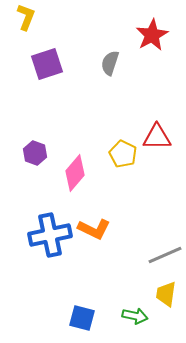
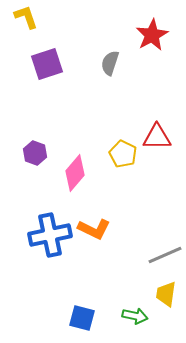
yellow L-shape: rotated 40 degrees counterclockwise
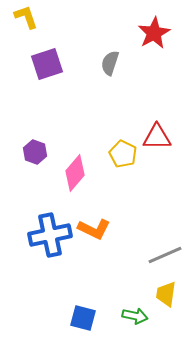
red star: moved 2 px right, 2 px up
purple hexagon: moved 1 px up
blue square: moved 1 px right
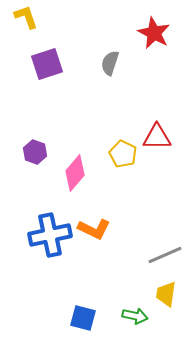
red star: rotated 16 degrees counterclockwise
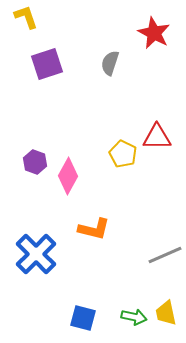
purple hexagon: moved 10 px down
pink diamond: moved 7 px left, 3 px down; rotated 12 degrees counterclockwise
orange L-shape: rotated 12 degrees counterclockwise
blue cross: moved 14 px left, 19 px down; rotated 33 degrees counterclockwise
yellow trapezoid: moved 19 px down; rotated 20 degrees counterclockwise
green arrow: moved 1 px left, 1 px down
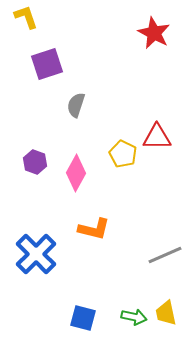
gray semicircle: moved 34 px left, 42 px down
pink diamond: moved 8 px right, 3 px up
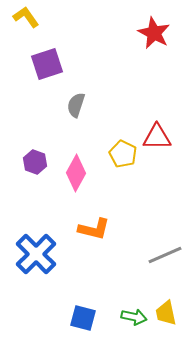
yellow L-shape: rotated 16 degrees counterclockwise
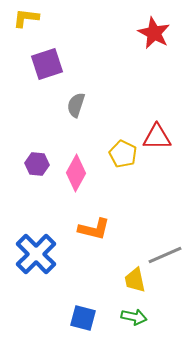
yellow L-shape: moved 1 px down; rotated 48 degrees counterclockwise
purple hexagon: moved 2 px right, 2 px down; rotated 15 degrees counterclockwise
yellow trapezoid: moved 31 px left, 33 px up
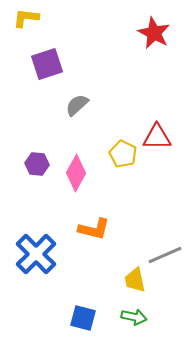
gray semicircle: moved 1 px right; rotated 30 degrees clockwise
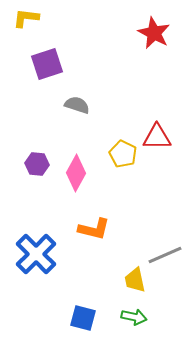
gray semicircle: rotated 60 degrees clockwise
